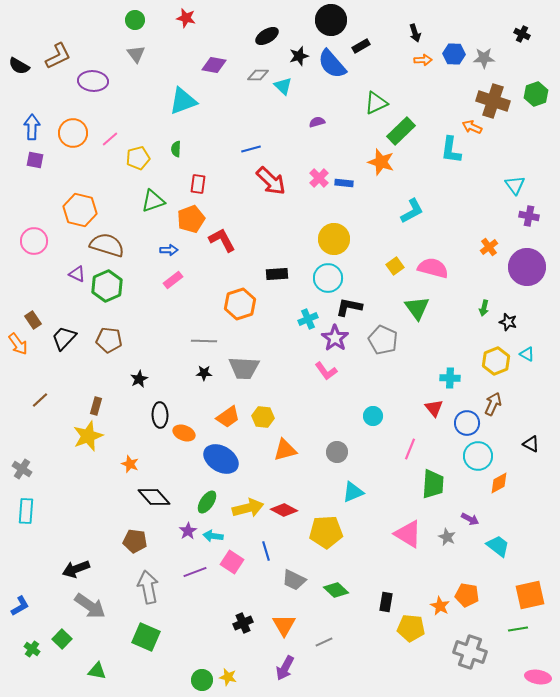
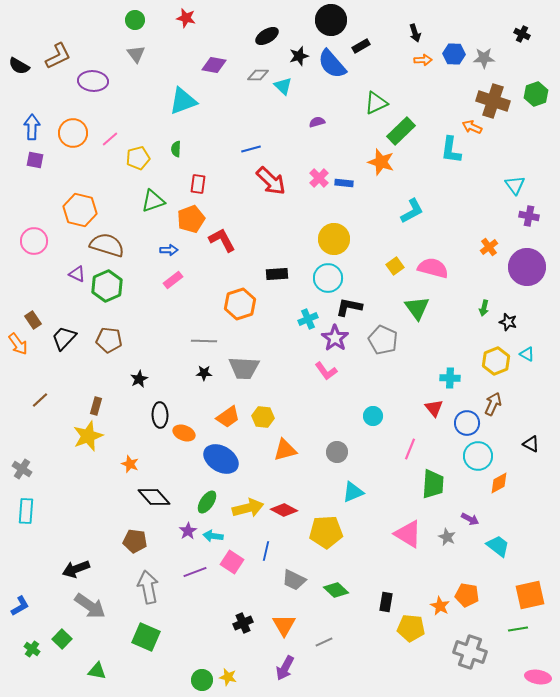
blue line at (266, 551): rotated 30 degrees clockwise
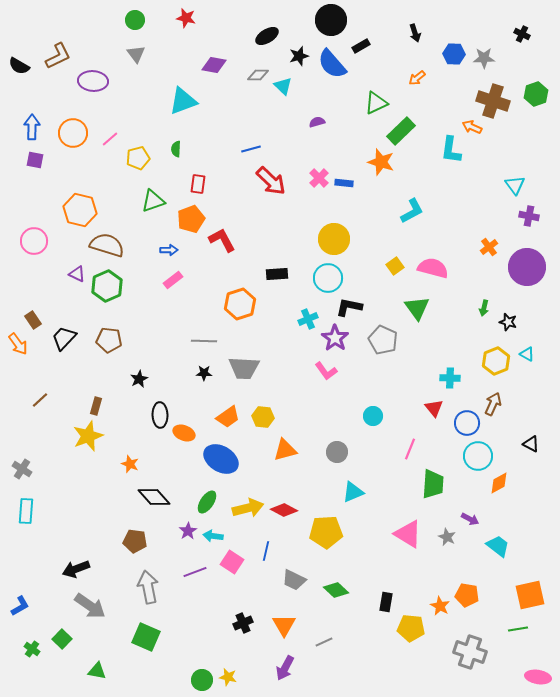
orange arrow at (423, 60): moved 6 px left, 18 px down; rotated 144 degrees clockwise
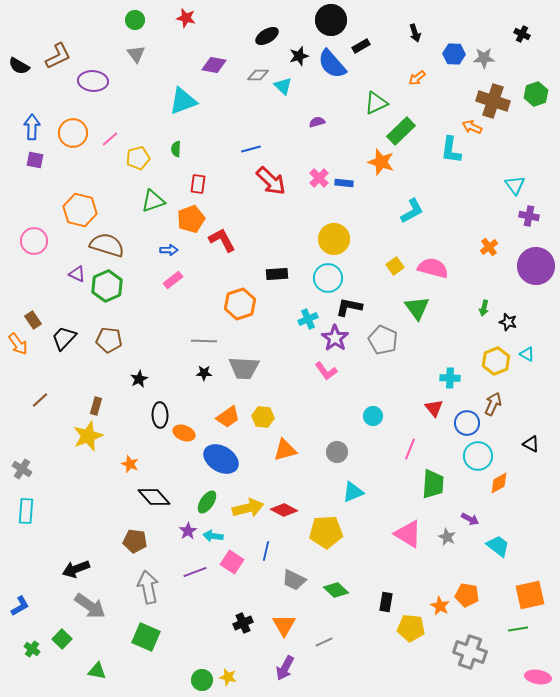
purple circle at (527, 267): moved 9 px right, 1 px up
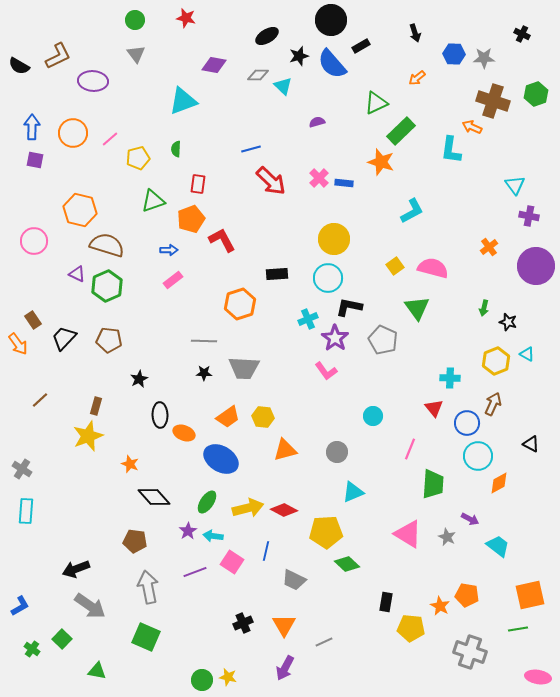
green diamond at (336, 590): moved 11 px right, 26 px up
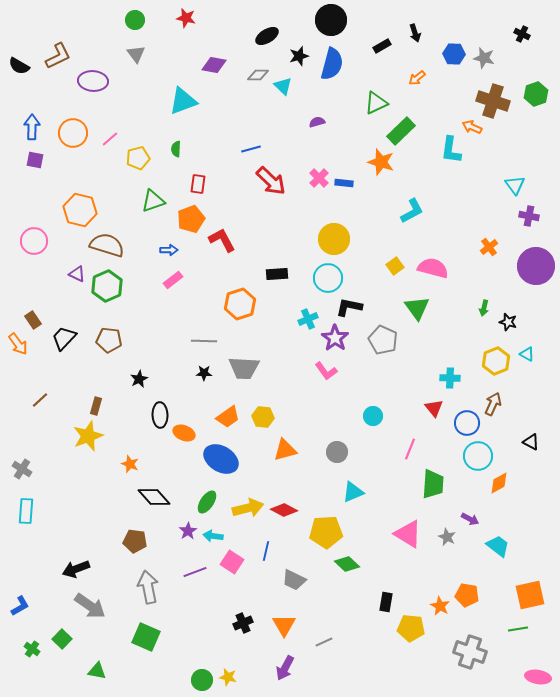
black rectangle at (361, 46): moved 21 px right
gray star at (484, 58): rotated 15 degrees clockwise
blue semicircle at (332, 64): rotated 124 degrees counterclockwise
black triangle at (531, 444): moved 2 px up
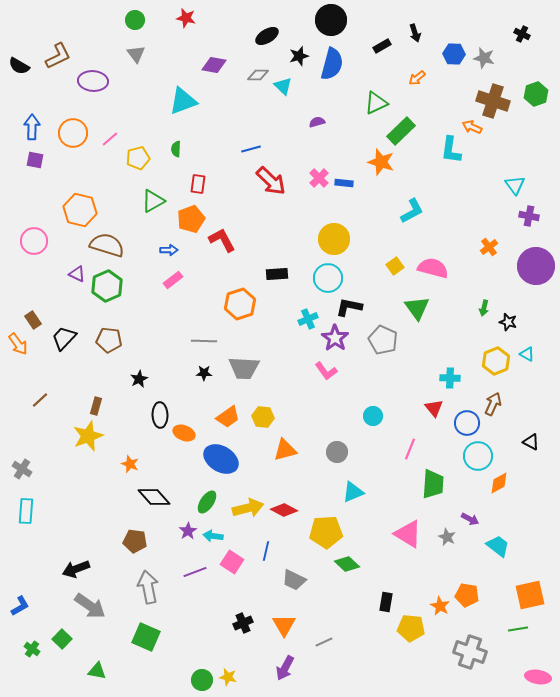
green triangle at (153, 201): rotated 10 degrees counterclockwise
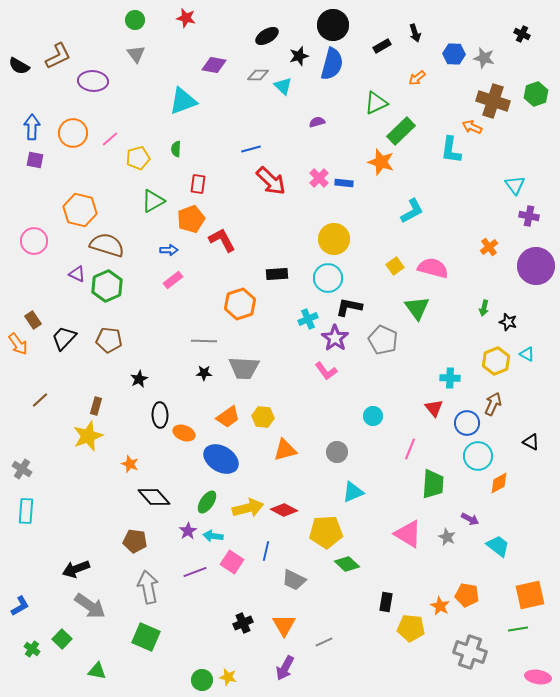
black circle at (331, 20): moved 2 px right, 5 px down
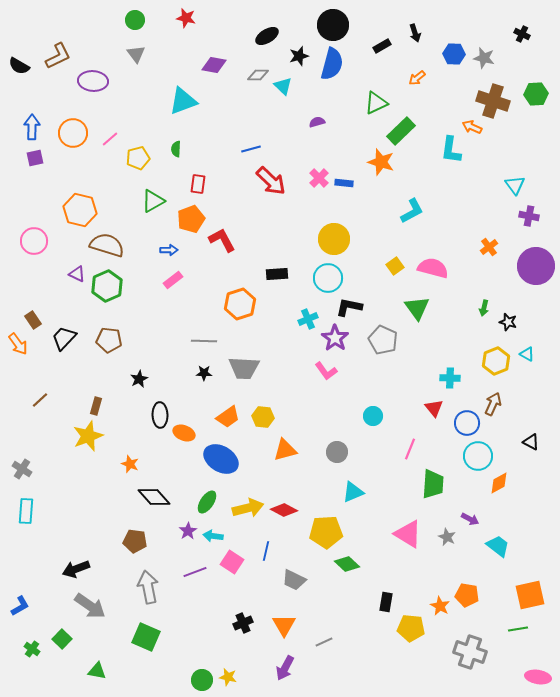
green hexagon at (536, 94): rotated 15 degrees clockwise
purple square at (35, 160): moved 2 px up; rotated 24 degrees counterclockwise
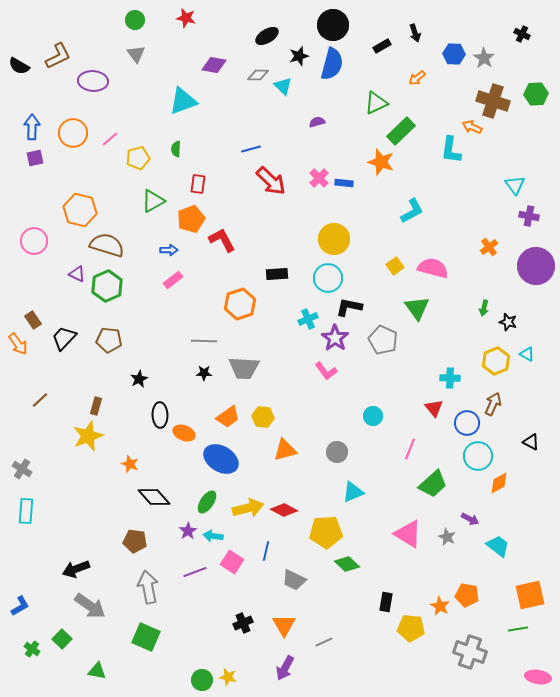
gray star at (484, 58): rotated 20 degrees clockwise
green trapezoid at (433, 484): rotated 44 degrees clockwise
